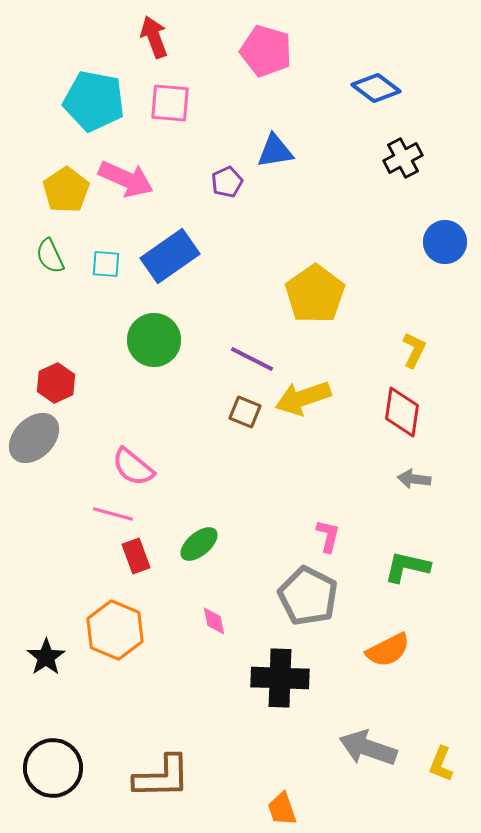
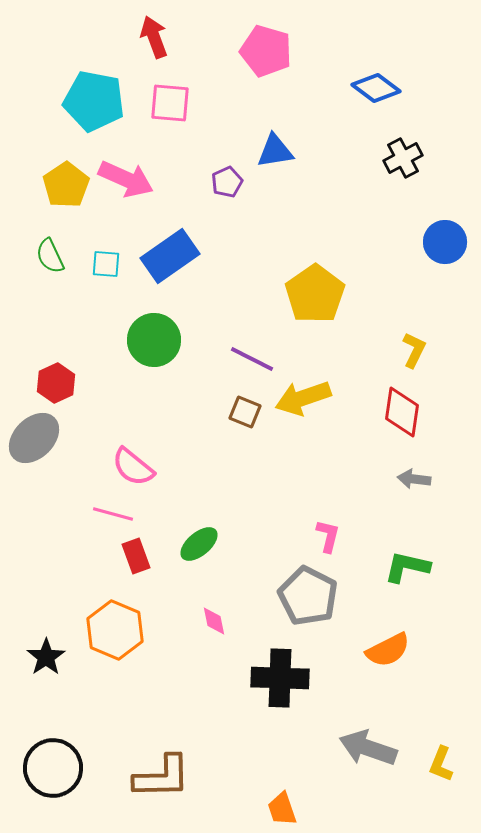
yellow pentagon at (66, 190): moved 5 px up
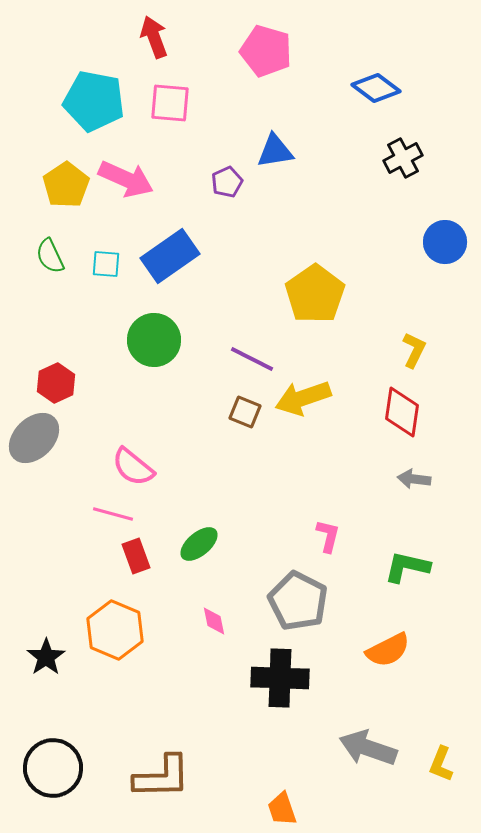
gray pentagon at (308, 596): moved 10 px left, 5 px down
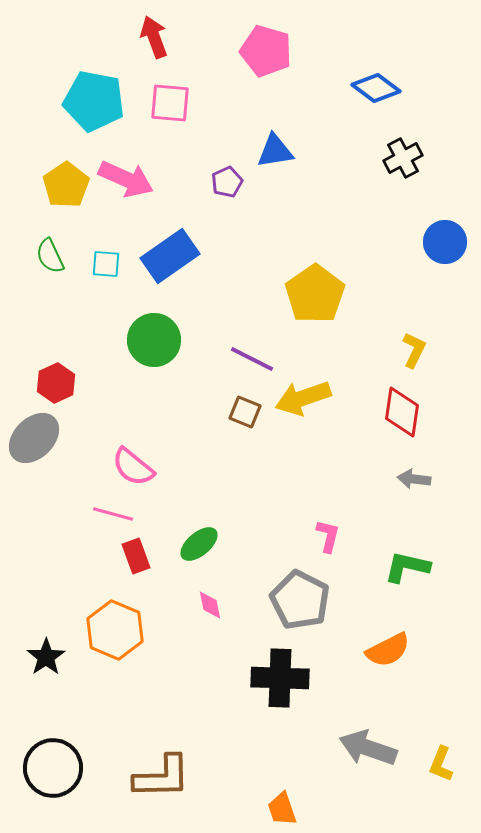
gray pentagon at (298, 601): moved 2 px right, 1 px up
pink diamond at (214, 621): moved 4 px left, 16 px up
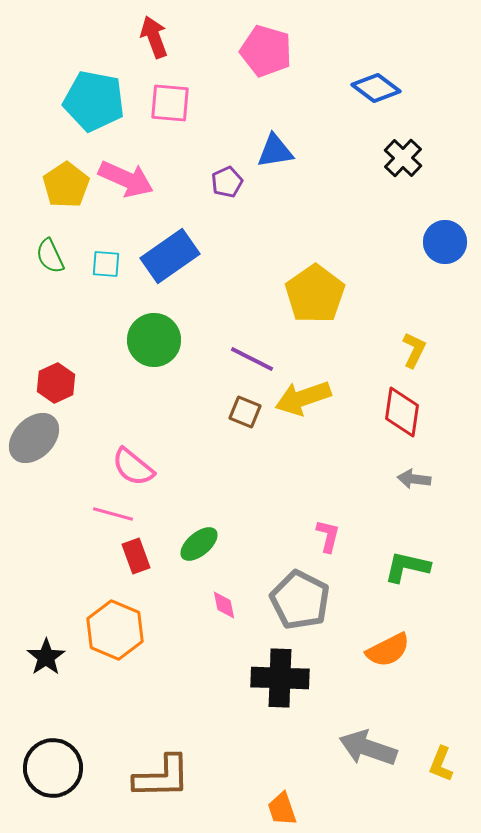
black cross at (403, 158): rotated 18 degrees counterclockwise
pink diamond at (210, 605): moved 14 px right
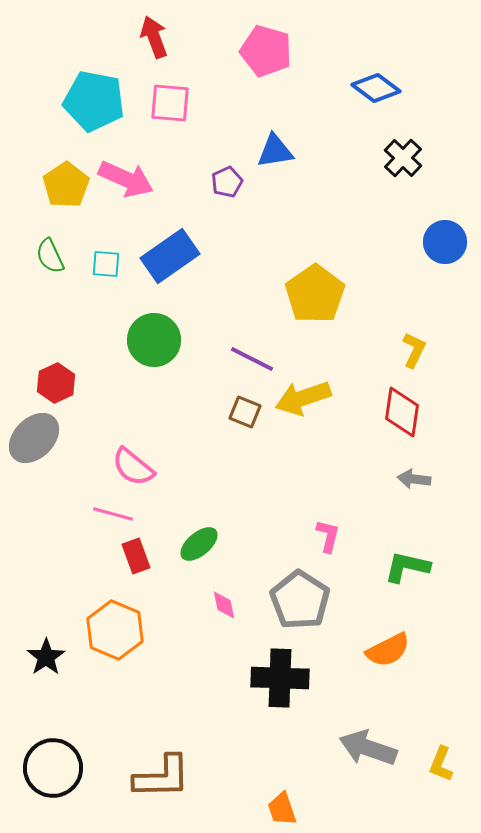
gray pentagon at (300, 600): rotated 6 degrees clockwise
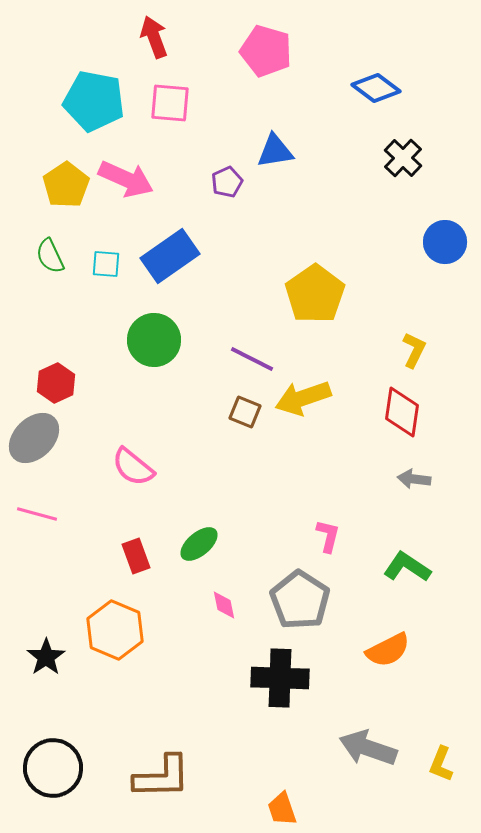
pink line at (113, 514): moved 76 px left
green L-shape at (407, 567): rotated 21 degrees clockwise
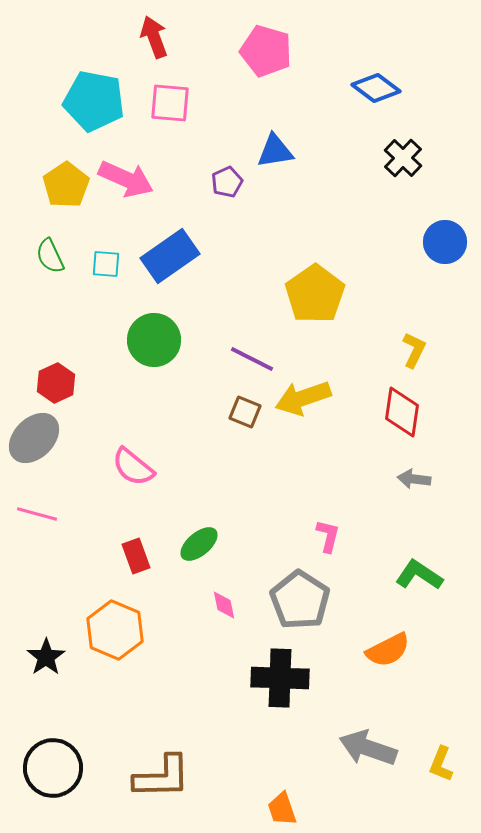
green L-shape at (407, 567): moved 12 px right, 8 px down
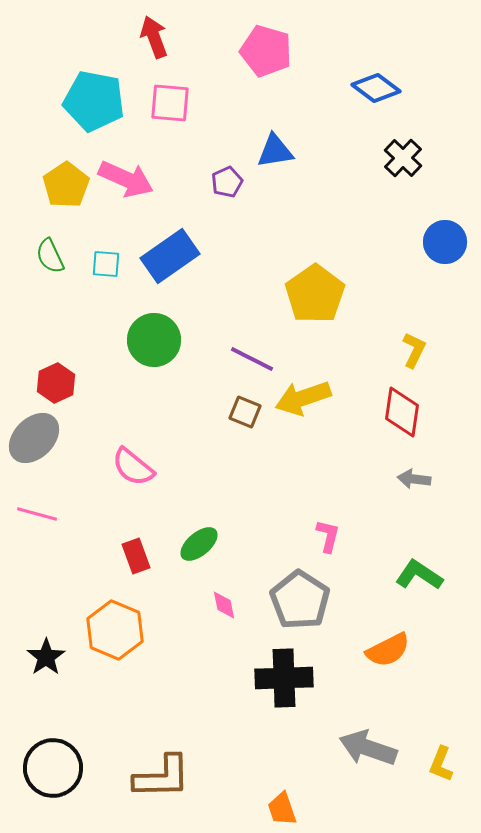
black cross at (280, 678): moved 4 px right; rotated 4 degrees counterclockwise
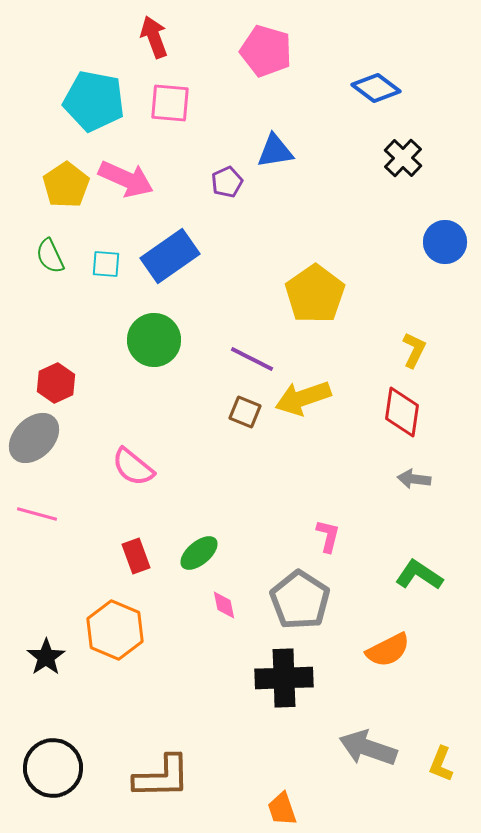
green ellipse at (199, 544): moved 9 px down
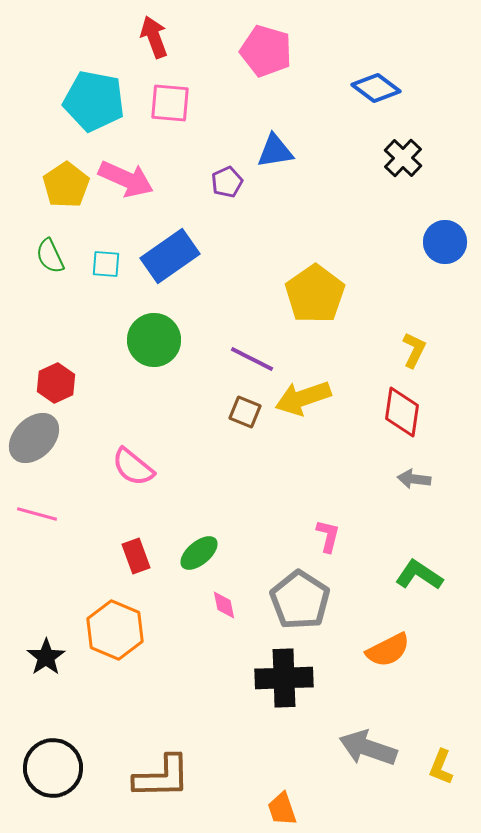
yellow L-shape at (441, 764): moved 3 px down
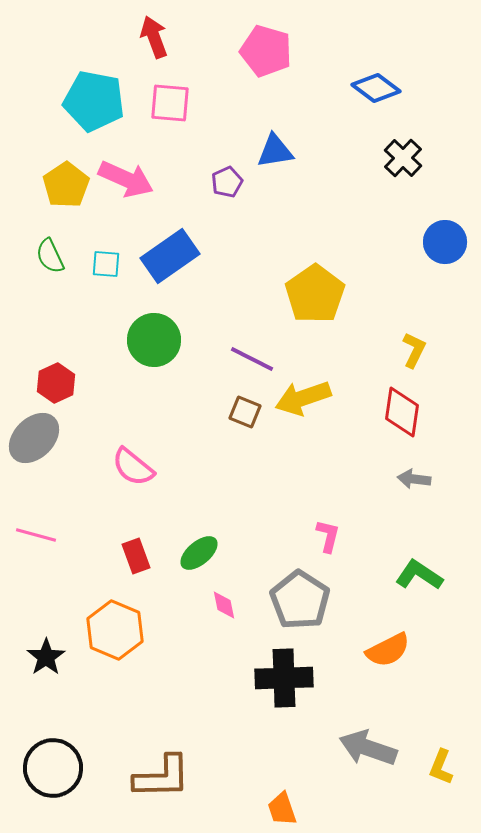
pink line at (37, 514): moved 1 px left, 21 px down
